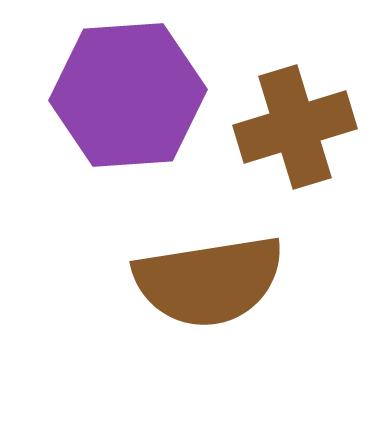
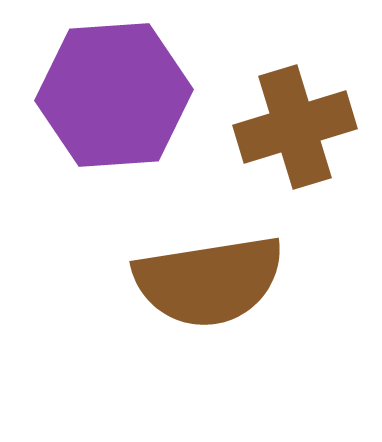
purple hexagon: moved 14 px left
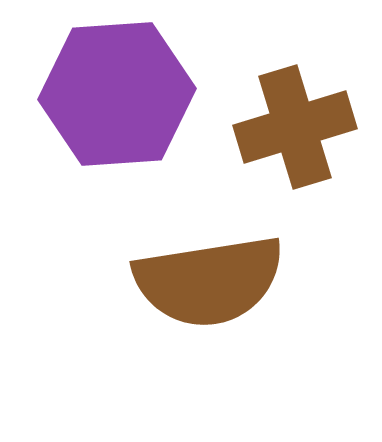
purple hexagon: moved 3 px right, 1 px up
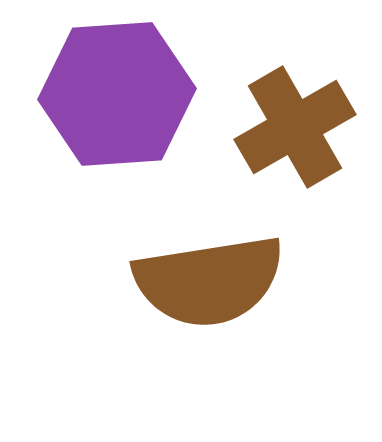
brown cross: rotated 13 degrees counterclockwise
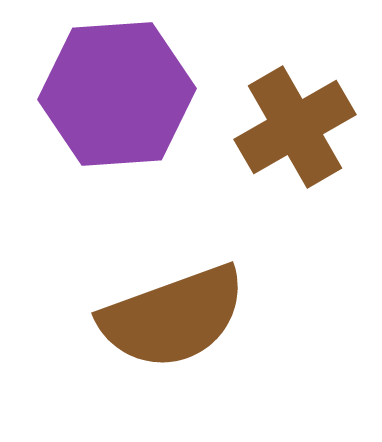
brown semicircle: moved 36 px left, 36 px down; rotated 11 degrees counterclockwise
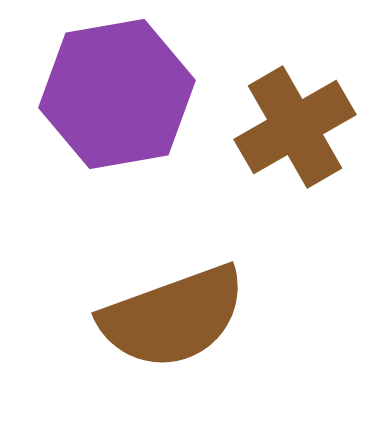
purple hexagon: rotated 6 degrees counterclockwise
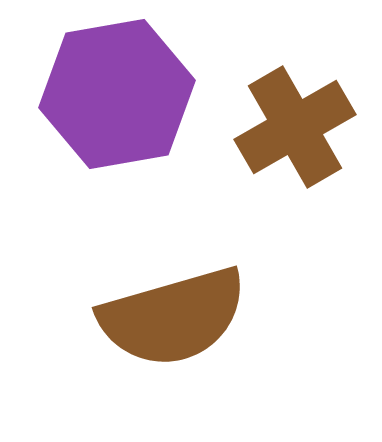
brown semicircle: rotated 4 degrees clockwise
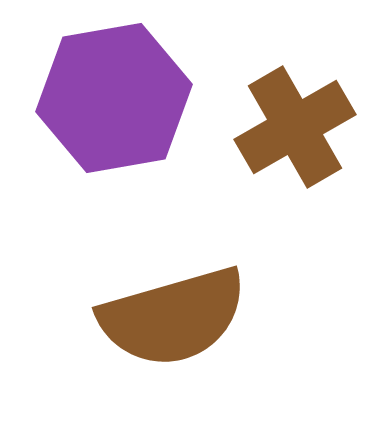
purple hexagon: moved 3 px left, 4 px down
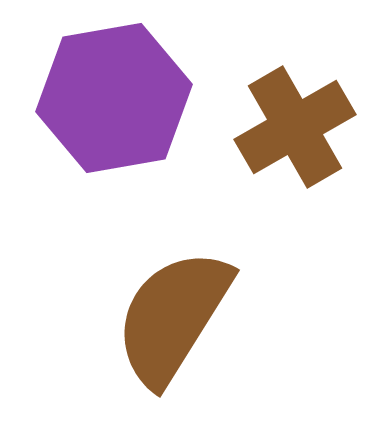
brown semicircle: rotated 138 degrees clockwise
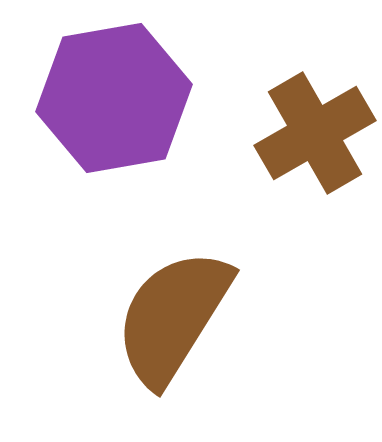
brown cross: moved 20 px right, 6 px down
